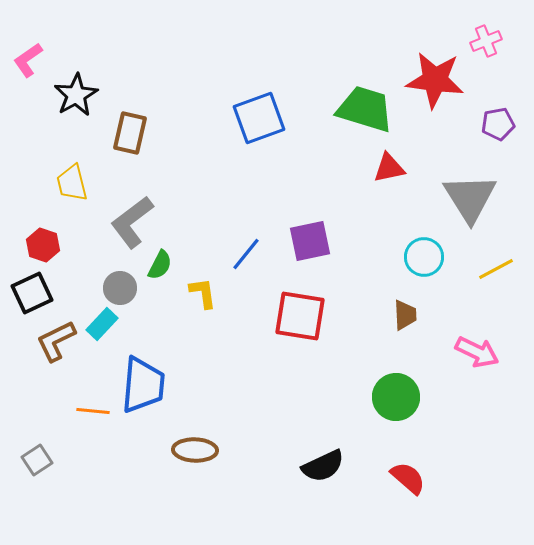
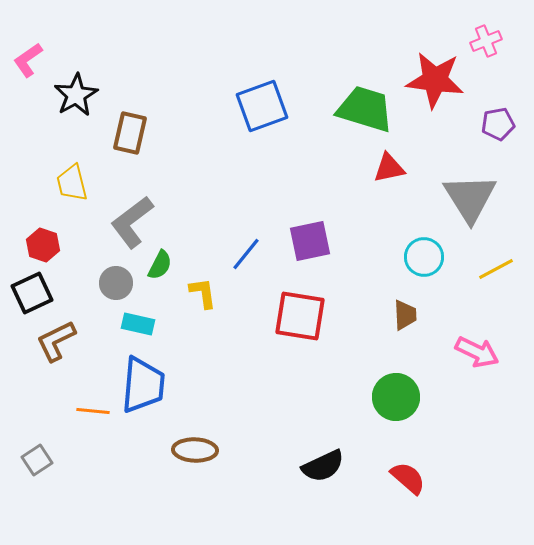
blue square: moved 3 px right, 12 px up
gray circle: moved 4 px left, 5 px up
cyan rectangle: moved 36 px right; rotated 60 degrees clockwise
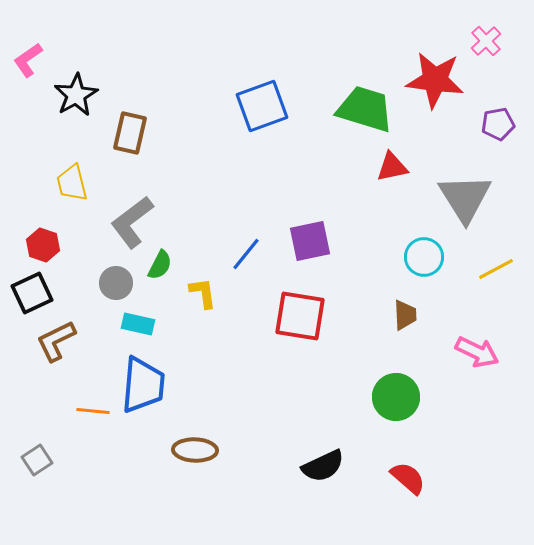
pink cross: rotated 20 degrees counterclockwise
red triangle: moved 3 px right, 1 px up
gray triangle: moved 5 px left
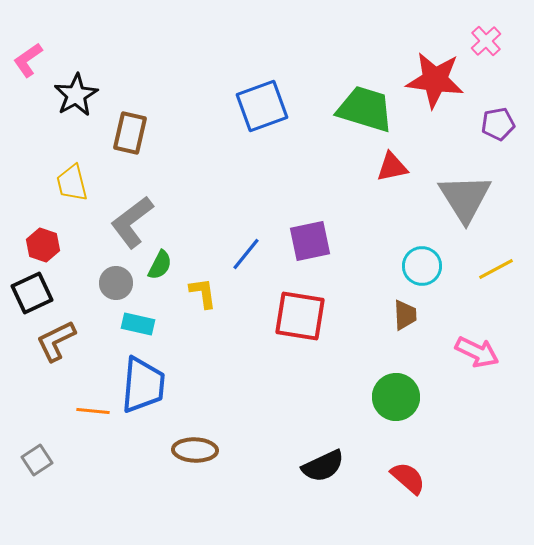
cyan circle: moved 2 px left, 9 px down
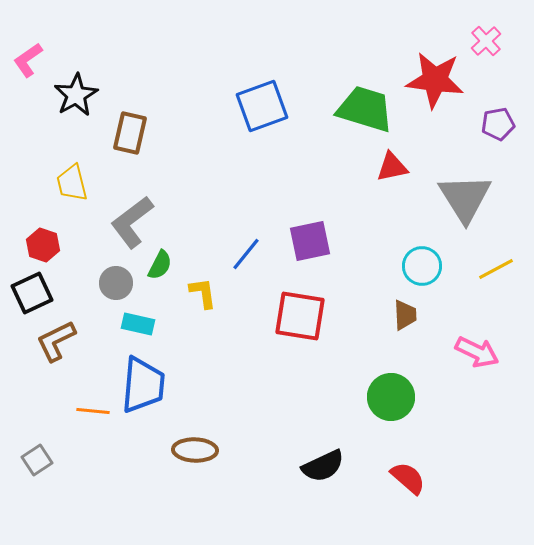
green circle: moved 5 px left
